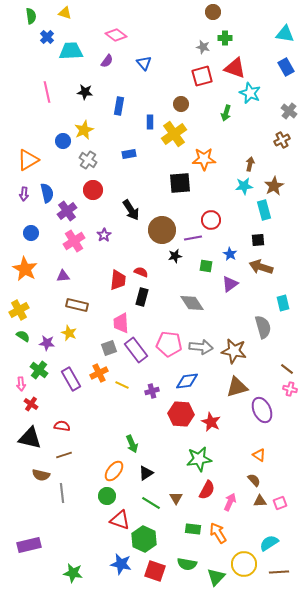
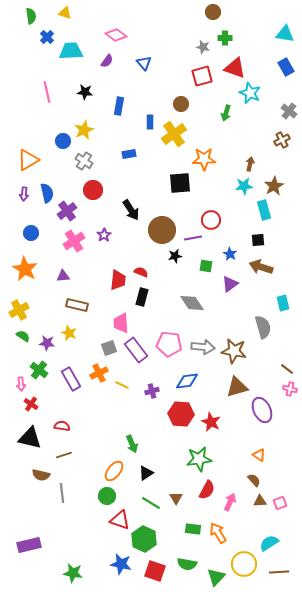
gray cross at (88, 160): moved 4 px left, 1 px down
gray arrow at (201, 347): moved 2 px right
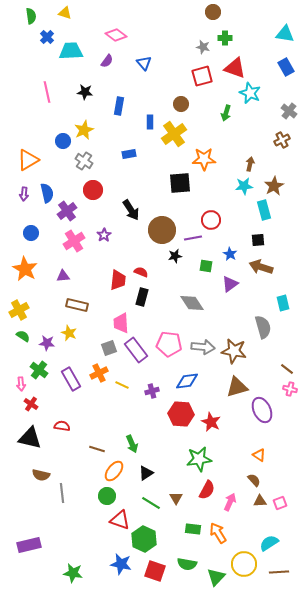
brown line at (64, 455): moved 33 px right, 6 px up; rotated 35 degrees clockwise
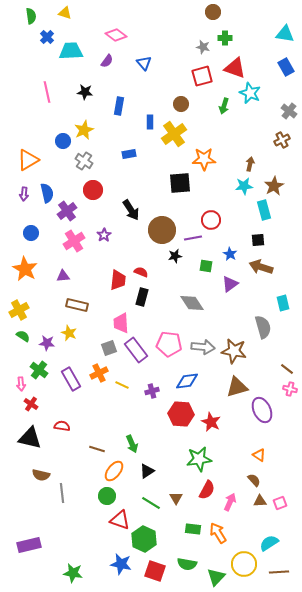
green arrow at (226, 113): moved 2 px left, 7 px up
black triangle at (146, 473): moved 1 px right, 2 px up
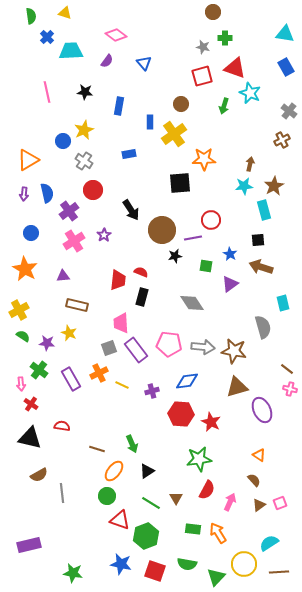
purple cross at (67, 211): moved 2 px right
brown semicircle at (41, 475): moved 2 px left; rotated 42 degrees counterclockwise
brown triangle at (260, 501): moved 1 px left, 4 px down; rotated 32 degrees counterclockwise
green hexagon at (144, 539): moved 2 px right, 3 px up; rotated 15 degrees clockwise
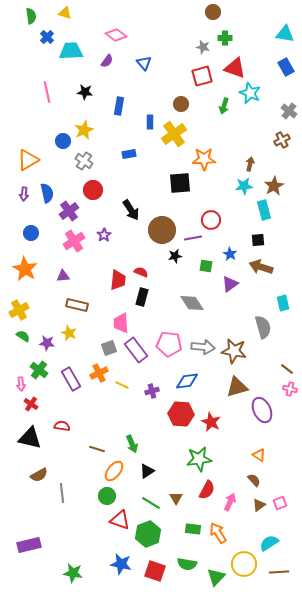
green hexagon at (146, 536): moved 2 px right, 2 px up
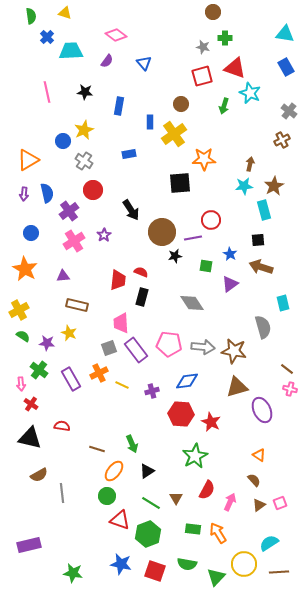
brown circle at (162, 230): moved 2 px down
green star at (199, 459): moved 4 px left, 3 px up; rotated 20 degrees counterclockwise
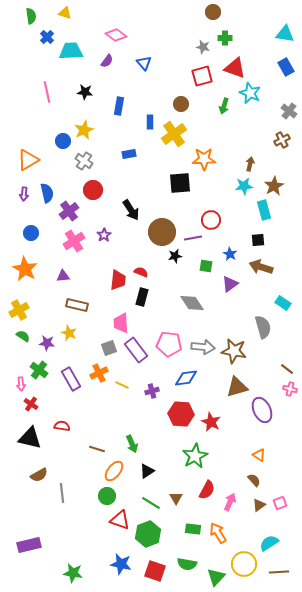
cyan rectangle at (283, 303): rotated 42 degrees counterclockwise
blue diamond at (187, 381): moved 1 px left, 3 px up
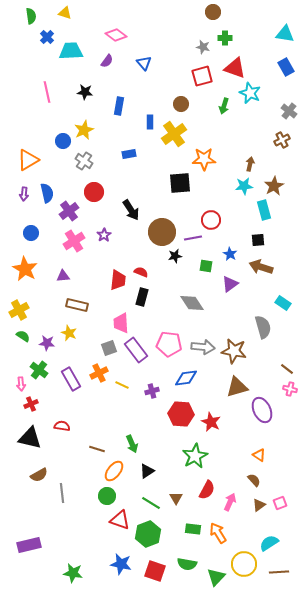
red circle at (93, 190): moved 1 px right, 2 px down
red cross at (31, 404): rotated 32 degrees clockwise
